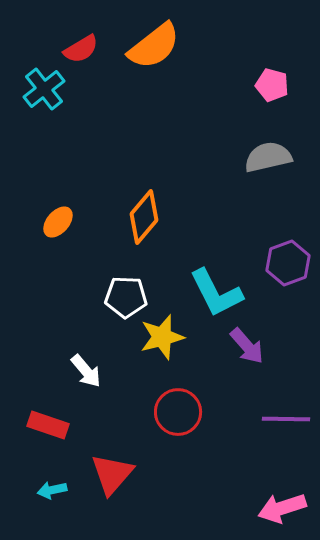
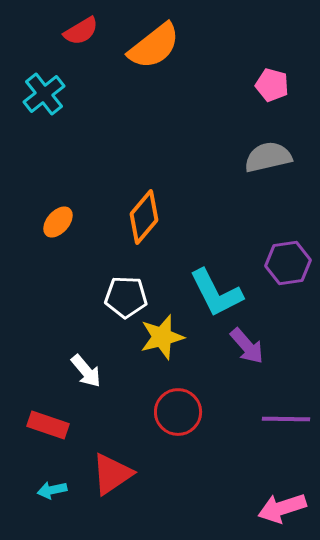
red semicircle: moved 18 px up
cyan cross: moved 5 px down
purple hexagon: rotated 12 degrees clockwise
red triangle: rotated 15 degrees clockwise
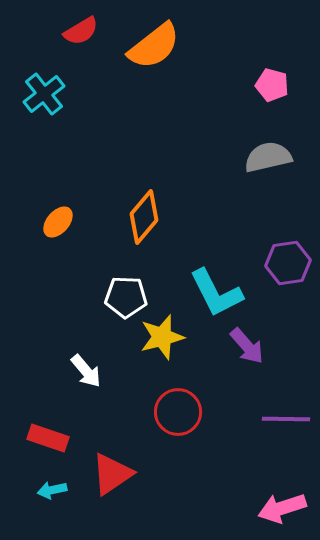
red rectangle: moved 13 px down
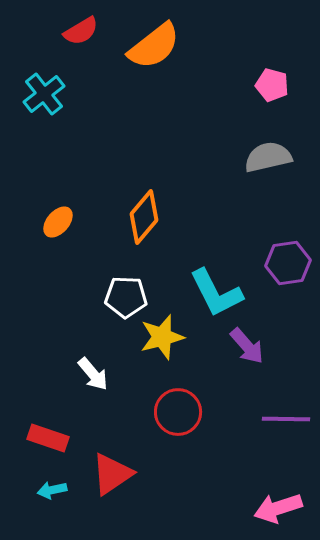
white arrow: moved 7 px right, 3 px down
pink arrow: moved 4 px left
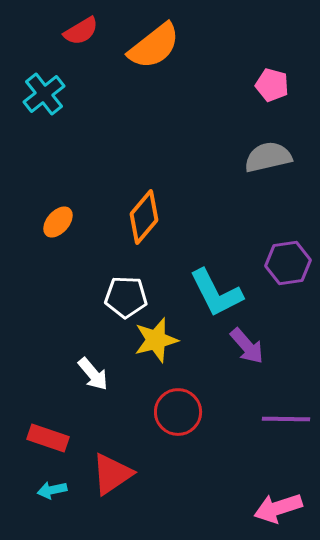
yellow star: moved 6 px left, 3 px down
